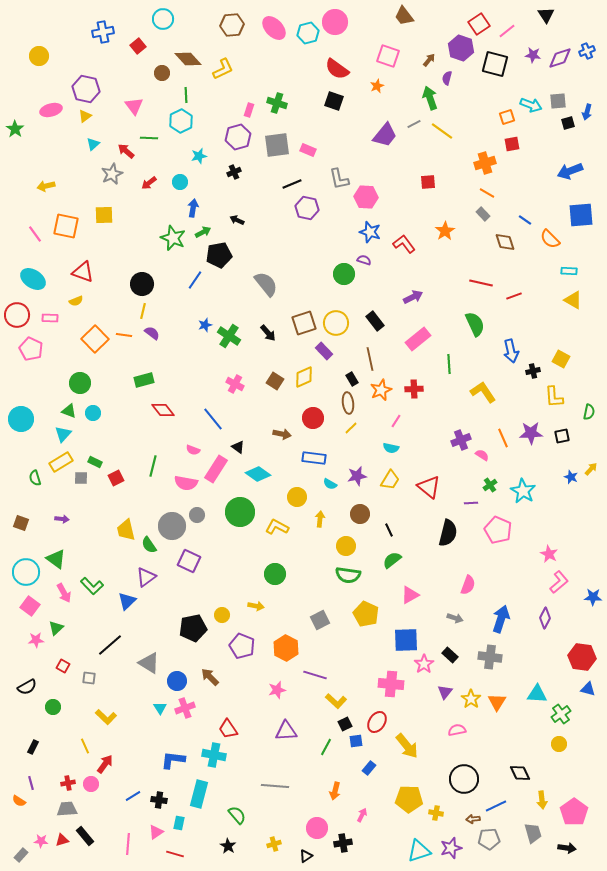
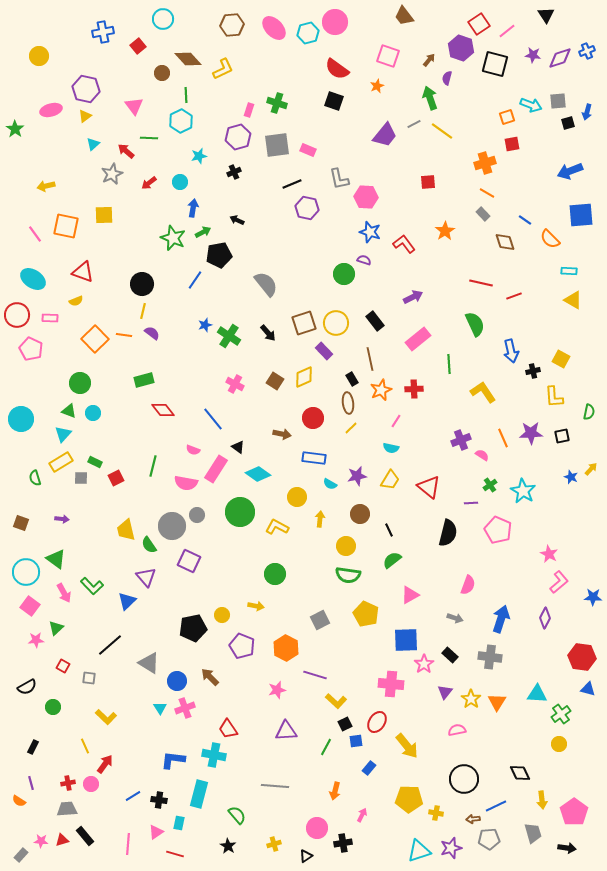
purple triangle at (146, 577): rotated 35 degrees counterclockwise
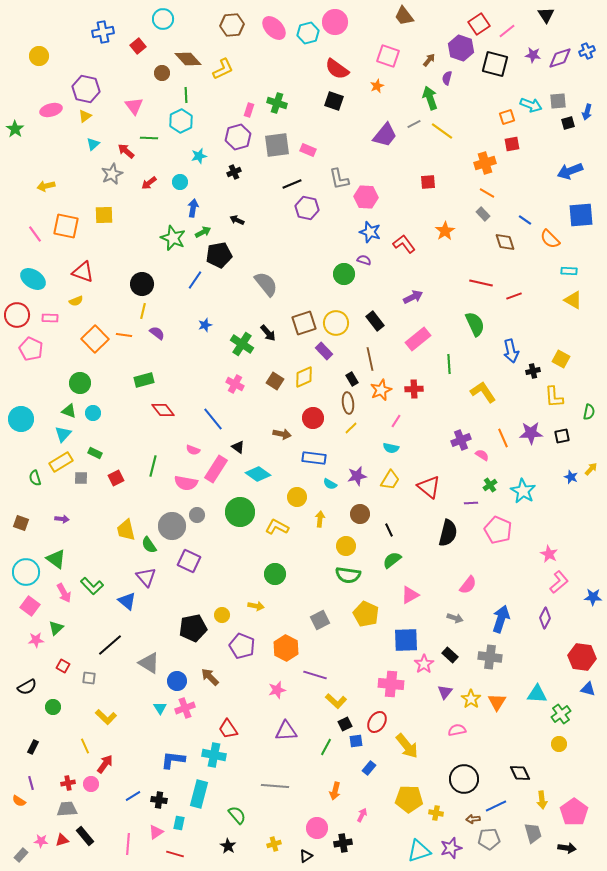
purple semicircle at (152, 333): moved 5 px right
green cross at (229, 336): moved 13 px right, 8 px down
green rectangle at (95, 462): moved 9 px up
pink semicircle at (468, 585): rotated 18 degrees clockwise
blue triangle at (127, 601): rotated 36 degrees counterclockwise
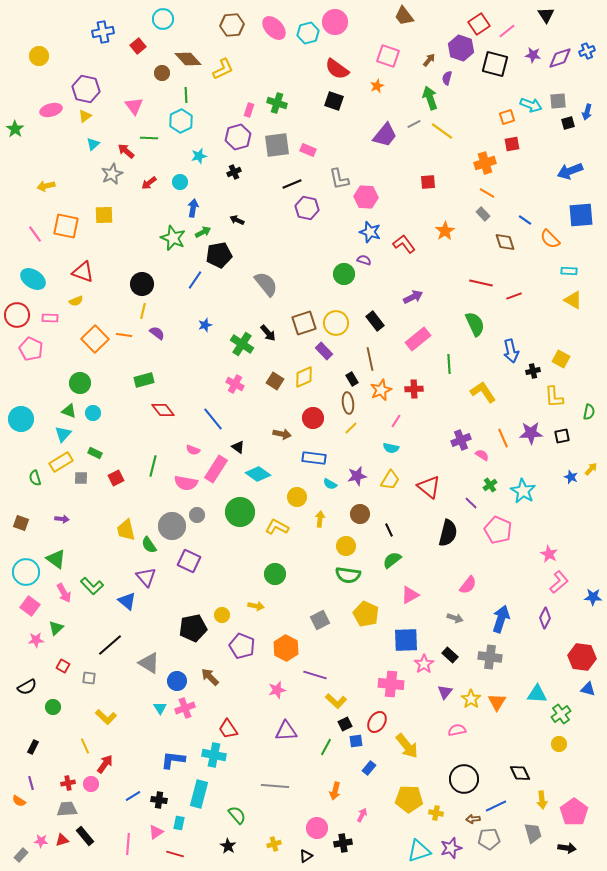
purple line at (471, 503): rotated 48 degrees clockwise
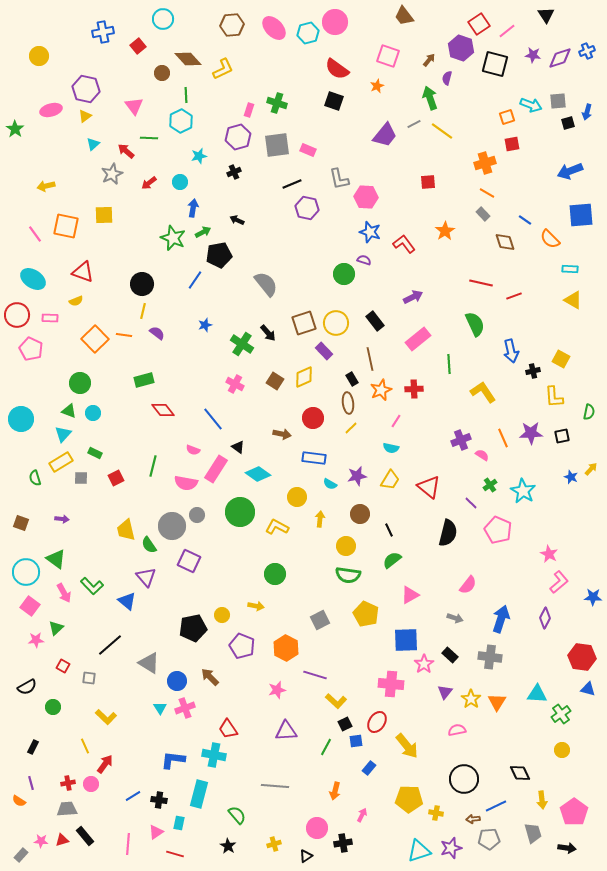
cyan rectangle at (569, 271): moved 1 px right, 2 px up
yellow circle at (559, 744): moved 3 px right, 6 px down
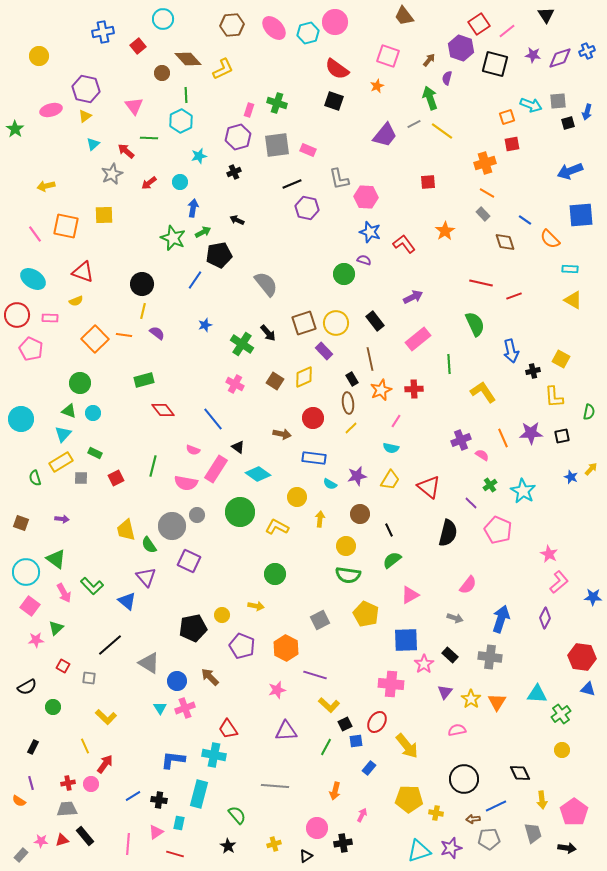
yellow L-shape at (336, 701): moved 7 px left, 4 px down
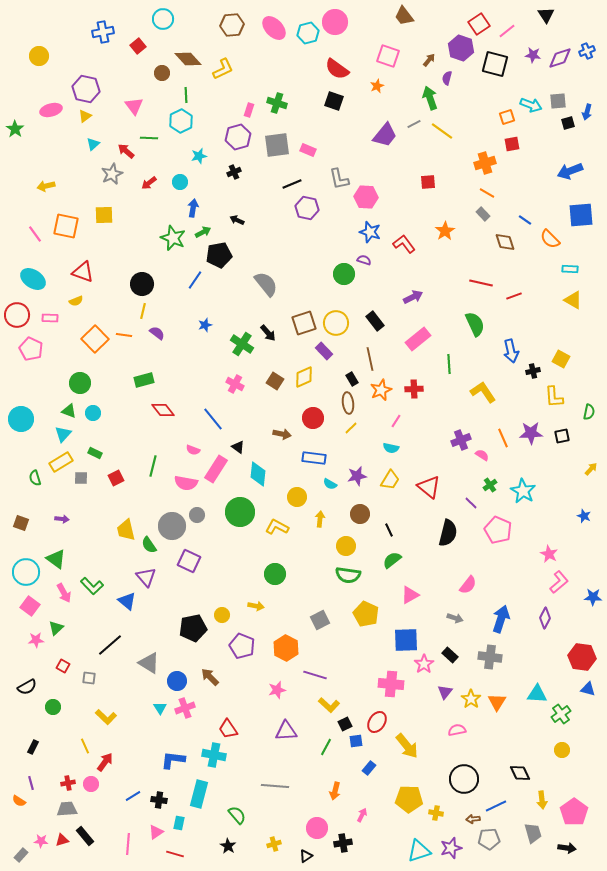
cyan diamond at (258, 474): rotated 60 degrees clockwise
blue star at (571, 477): moved 13 px right, 39 px down
red arrow at (105, 764): moved 2 px up
